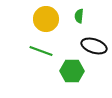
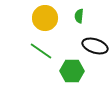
yellow circle: moved 1 px left, 1 px up
black ellipse: moved 1 px right
green line: rotated 15 degrees clockwise
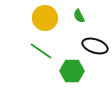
green semicircle: rotated 32 degrees counterclockwise
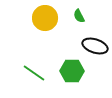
green line: moved 7 px left, 22 px down
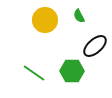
yellow circle: moved 2 px down
black ellipse: rotated 60 degrees counterclockwise
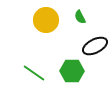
green semicircle: moved 1 px right, 1 px down
yellow circle: moved 1 px right
black ellipse: rotated 15 degrees clockwise
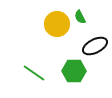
yellow circle: moved 11 px right, 4 px down
green hexagon: moved 2 px right
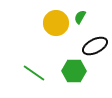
green semicircle: rotated 56 degrees clockwise
yellow circle: moved 1 px left, 1 px up
